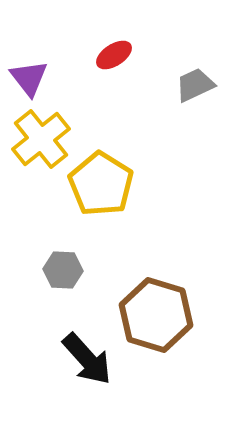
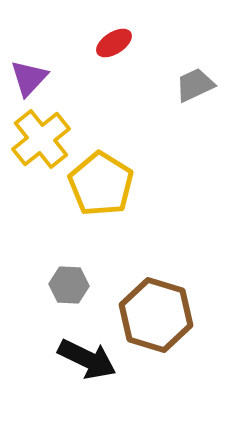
red ellipse: moved 12 px up
purple triangle: rotated 21 degrees clockwise
gray hexagon: moved 6 px right, 15 px down
black arrow: rotated 22 degrees counterclockwise
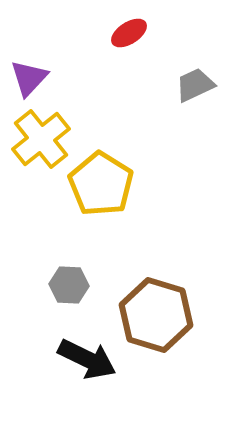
red ellipse: moved 15 px right, 10 px up
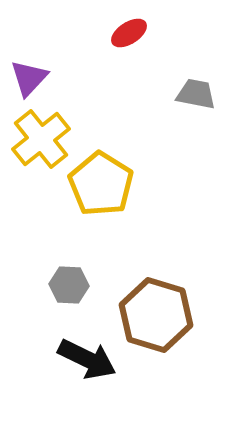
gray trapezoid: moved 1 px right, 9 px down; rotated 36 degrees clockwise
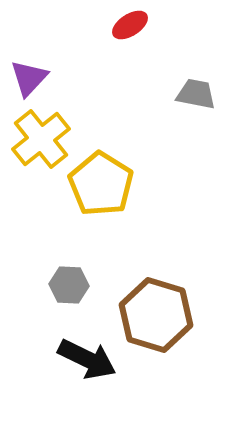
red ellipse: moved 1 px right, 8 px up
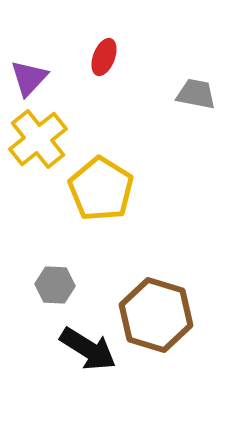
red ellipse: moved 26 px left, 32 px down; rotated 36 degrees counterclockwise
yellow cross: moved 3 px left
yellow pentagon: moved 5 px down
gray hexagon: moved 14 px left
black arrow: moved 1 px right, 10 px up; rotated 6 degrees clockwise
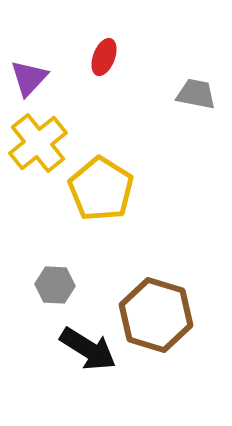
yellow cross: moved 4 px down
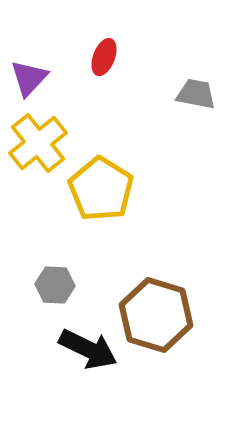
black arrow: rotated 6 degrees counterclockwise
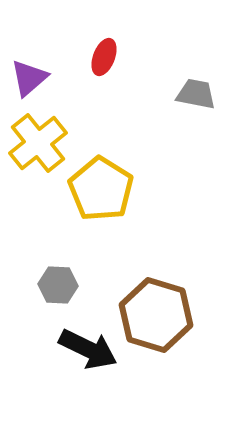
purple triangle: rotated 6 degrees clockwise
gray hexagon: moved 3 px right
